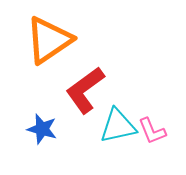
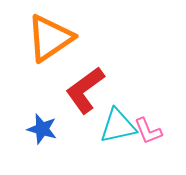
orange triangle: moved 1 px right, 2 px up
pink L-shape: moved 4 px left
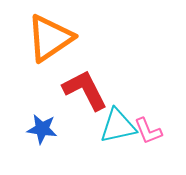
red L-shape: rotated 99 degrees clockwise
blue star: rotated 8 degrees counterclockwise
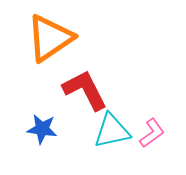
cyan triangle: moved 6 px left, 5 px down
pink L-shape: moved 4 px right, 2 px down; rotated 104 degrees counterclockwise
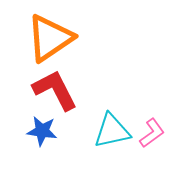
red L-shape: moved 30 px left
blue star: moved 2 px down
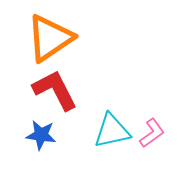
blue star: moved 1 px left, 4 px down
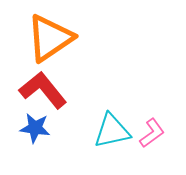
red L-shape: moved 12 px left; rotated 12 degrees counterclockwise
blue star: moved 6 px left, 7 px up
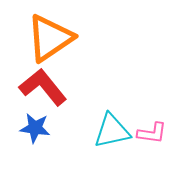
red L-shape: moved 3 px up
pink L-shape: rotated 44 degrees clockwise
